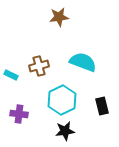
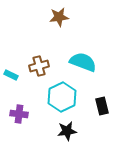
cyan hexagon: moved 3 px up
black star: moved 2 px right
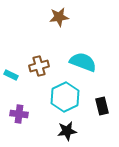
cyan hexagon: moved 3 px right
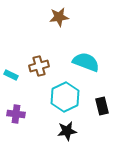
cyan semicircle: moved 3 px right
purple cross: moved 3 px left
